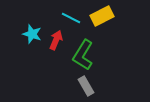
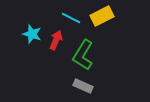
gray rectangle: moved 3 px left; rotated 36 degrees counterclockwise
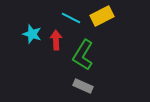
red arrow: rotated 24 degrees counterclockwise
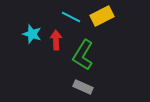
cyan line: moved 1 px up
gray rectangle: moved 1 px down
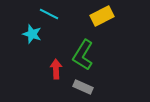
cyan line: moved 22 px left, 3 px up
red arrow: moved 29 px down
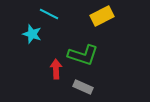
green L-shape: rotated 104 degrees counterclockwise
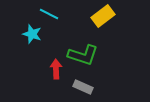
yellow rectangle: moved 1 px right; rotated 10 degrees counterclockwise
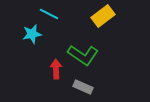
cyan star: rotated 30 degrees counterclockwise
green L-shape: rotated 16 degrees clockwise
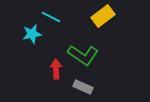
cyan line: moved 2 px right, 3 px down
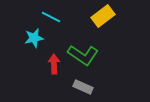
cyan star: moved 2 px right, 4 px down
red arrow: moved 2 px left, 5 px up
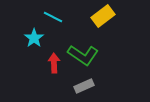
cyan line: moved 2 px right
cyan star: rotated 24 degrees counterclockwise
red arrow: moved 1 px up
gray rectangle: moved 1 px right, 1 px up; rotated 48 degrees counterclockwise
